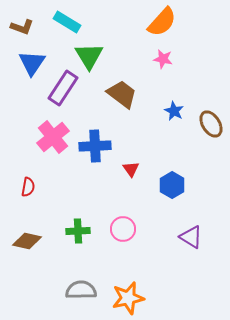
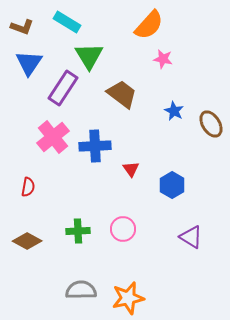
orange semicircle: moved 13 px left, 3 px down
blue triangle: moved 3 px left
brown diamond: rotated 16 degrees clockwise
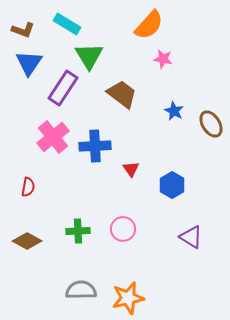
cyan rectangle: moved 2 px down
brown L-shape: moved 1 px right, 3 px down
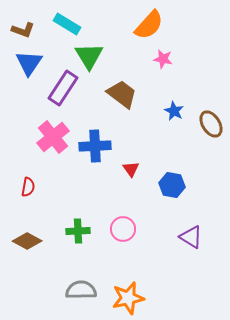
blue hexagon: rotated 20 degrees counterclockwise
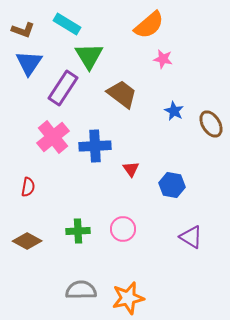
orange semicircle: rotated 8 degrees clockwise
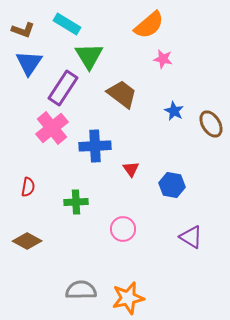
pink cross: moved 1 px left, 9 px up
green cross: moved 2 px left, 29 px up
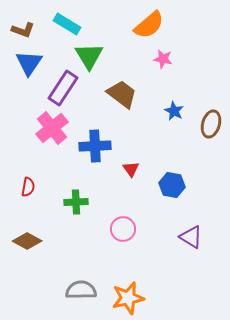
brown ellipse: rotated 48 degrees clockwise
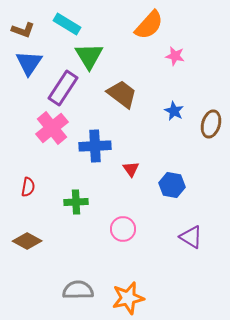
orange semicircle: rotated 8 degrees counterclockwise
pink star: moved 12 px right, 3 px up
gray semicircle: moved 3 px left
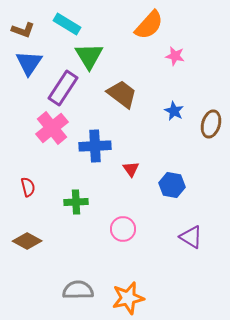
red semicircle: rotated 24 degrees counterclockwise
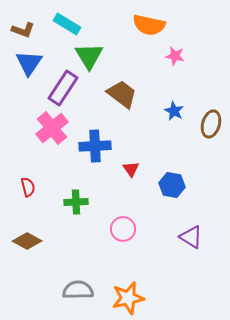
orange semicircle: rotated 60 degrees clockwise
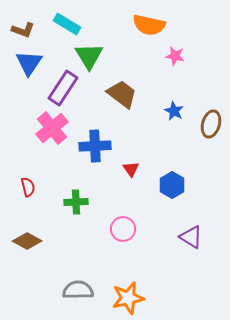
blue hexagon: rotated 20 degrees clockwise
